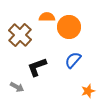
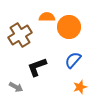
brown cross: rotated 15 degrees clockwise
gray arrow: moved 1 px left
orange star: moved 8 px left, 4 px up
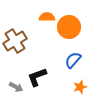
brown cross: moved 5 px left, 6 px down
black L-shape: moved 10 px down
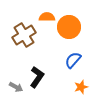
brown cross: moved 9 px right, 6 px up
black L-shape: rotated 145 degrees clockwise
orange star: moved 1 px right
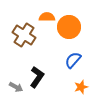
brown cross: rotated 25 degrees counterclockwise
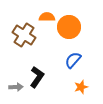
gray arrow: rotated 32 degrees counterclockwise
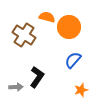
orange semicircle: rotated 14 degrees clockwise
orange star: moved 3 px down
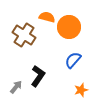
black L-shape: moved 1 px right, 1 px up
gray arrow: rotated 48 degrees counterclockwise
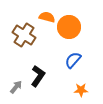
orange star: rotated 16 degrees clockwise
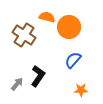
gray arrow: moved 1 px right, 3 px up
